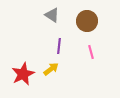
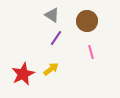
purple line: moved 3 px left, 8 px up; rotated 28 degrees clockwise
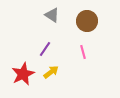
purple line: moved 11 px left, 11 px down
pink line: moved 8 px left
yellow arrow: moved 3 px down
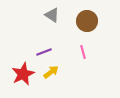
purple line: moved 1 px left, 3 px down; rotated 35 degrees clockwise
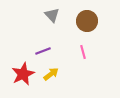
gray triangle: rotated 14 degrees clockwise
purple line: moved 1 px left, 1 px up
yellow arrow: moved 2 px down
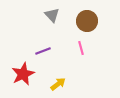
pink line: moved 2 px left, 4 px up
yellow arrow: moved 7 px right, 10 px down
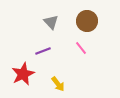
gray triangle: moved 1 px left, 7 px down
pink line: rotated 24 degrees counterclockwise
yellow arrow: rotated 91 degrees clockwise
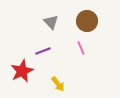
pink line: rotated 16 degrees clockwise
red star: moved 1 px left, 3 px up
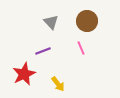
red star: moved 2 px right, 3 px down
